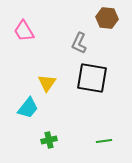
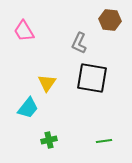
brown hexagon: moved 3 px right, 2 px down
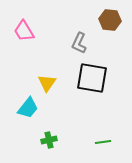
green line: moved 1 px left, 1 px down
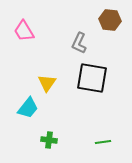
green cross: rotated 21 degrees clockwise
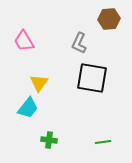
brown hexagon: moved 1 px left, 1 px up; rotated 10 degrees counterclockwise
pink trapezoid: moved 10 px down
yellow triangle: moved 8 px left
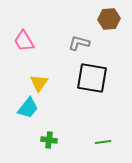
gray L-shape: rotated 80 degrees clockwise
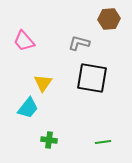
pink trapezoid: rotated 10 degrees counterclockwise
yellow triangle: moved 4 px right
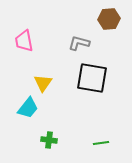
pink trapezoid: rotated 30 degrees clockwise
green line: moved 2 px left, 1 px down
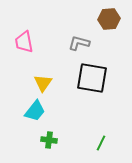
pink trapezoid: moved 1 px down
cyan trapezoid: moved 7 px right, 3 px down
green line: rotated 56 degrees counterclockwise
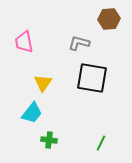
cyan trapezoid: moved 3 px left, 2 px down
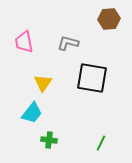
gray L-shape: moved 11 px left
